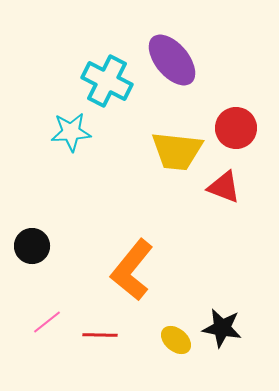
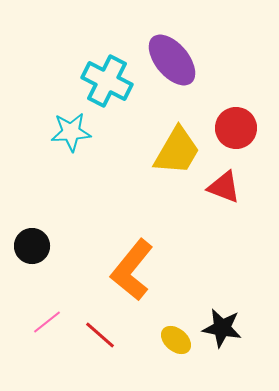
yellow trapezoid: rotated 66 degrees counterclockwise
red line: rotated 40 degrees clockwise
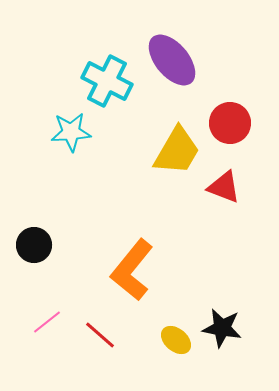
red circle: moved 6 px left, 5 px up
black circle: moved 2 px right, 1 px up
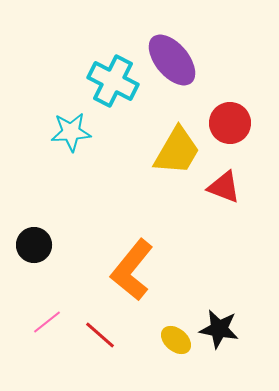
cyan cross: moved 6 px right
black star: moved 3 px left, 1 px down
